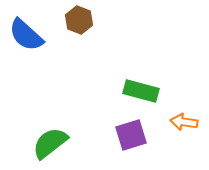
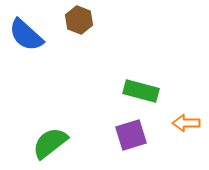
orange arrow: moved 2 px right, 1 px down; rotated 8 degrees counterclockwise
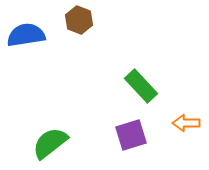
blue semicircle: rotated 129 degrees clockwise
green rectangle: moved 5 px up; rotated 32 degrees clockwise
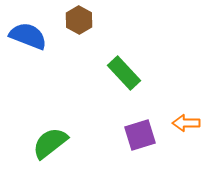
brown hexagon: rotated 8 degrees clockwise
blue semicircle: moved 2 px right, 1 px down; rotated 30 degrees clockwise
green rectangle: moved 17 px left, 13 px up
purple square: moved 9 px right
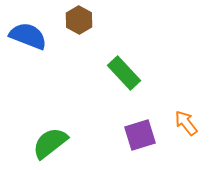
orange arrow: rotated 52 degrees clockwise
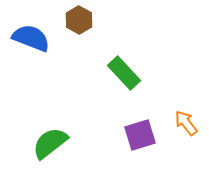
blue semicircle: moved 3 px right, 2 px down
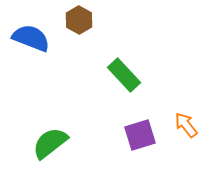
green rectangle: moved 2 px down
orange arrow: moved 2 px down
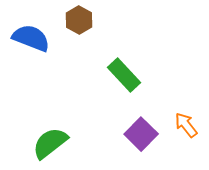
purple square: moved 1 px right, 1 px up; rotated 28 degrees counterclockwise
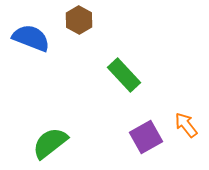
purple square: moved 5 px right, 3 px down; rotated 16 degrees clockwise
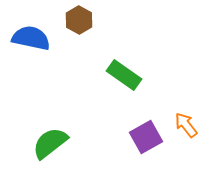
blue semicircle: rotated 9 degrees counterclockwise
green rectangle: rotated 12 degrees counterclockwise
